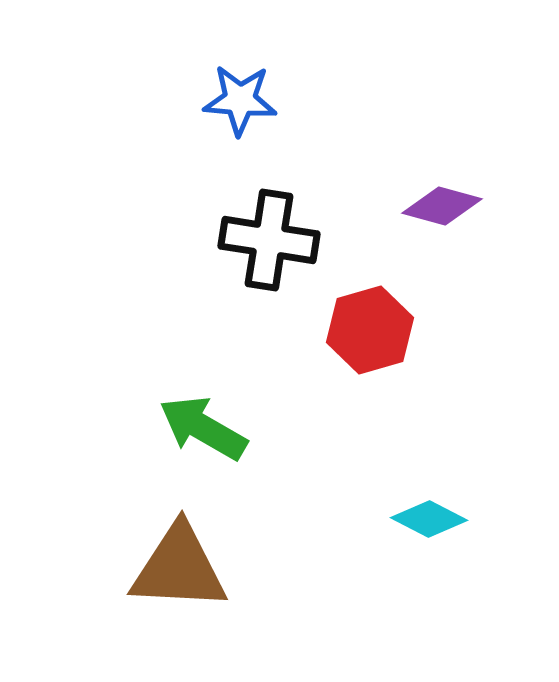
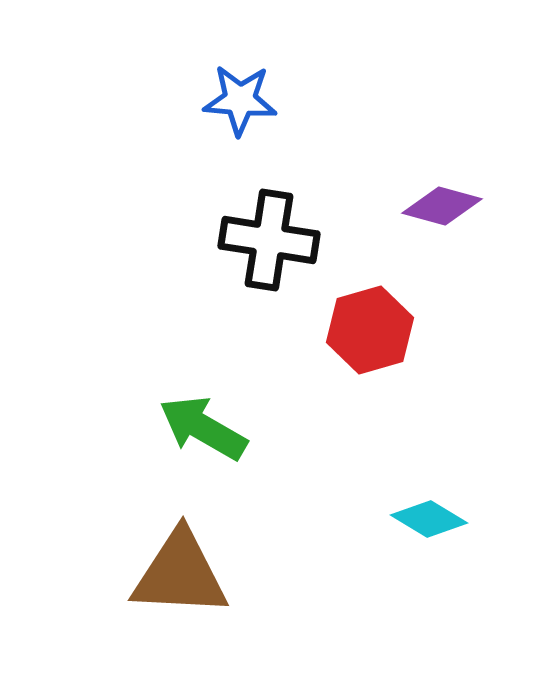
cyan diamond: rotated 4 degrees clockwise
brown triangle: moved 1 px right, 6 px down
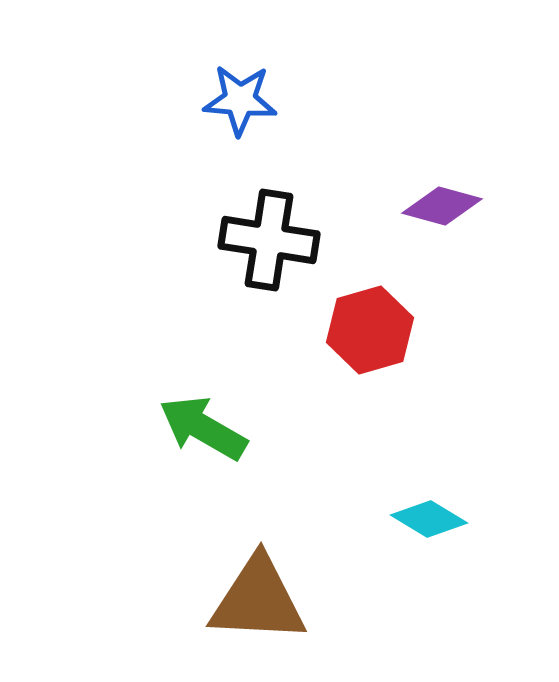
brown triangle: moved 78 px right, 26 px down
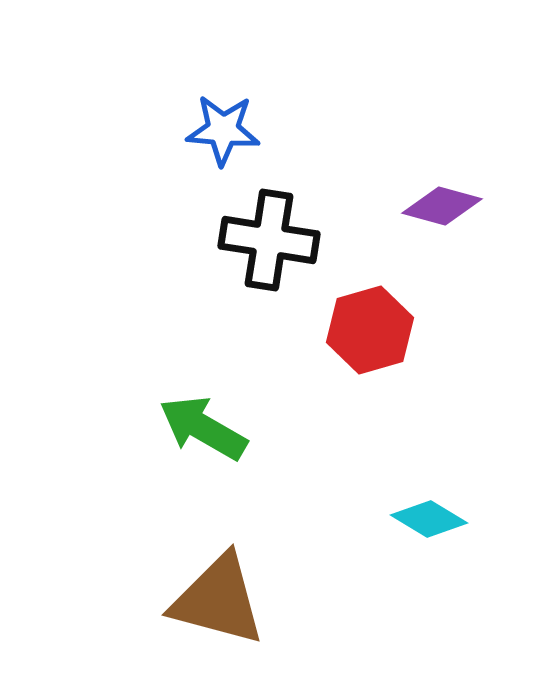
blue star: moved 17 px left, 30 px down
brown triangle: moved 40 px left; rotated 12 degrees clockwise
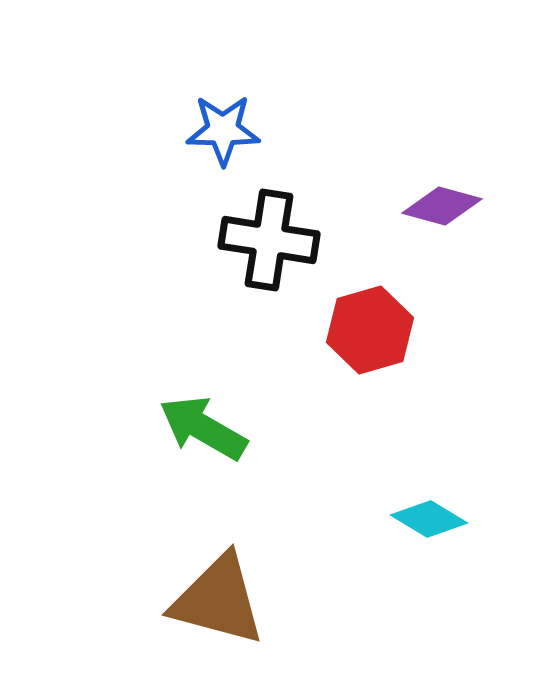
blue star: rotated 4 degrees counterclockwise
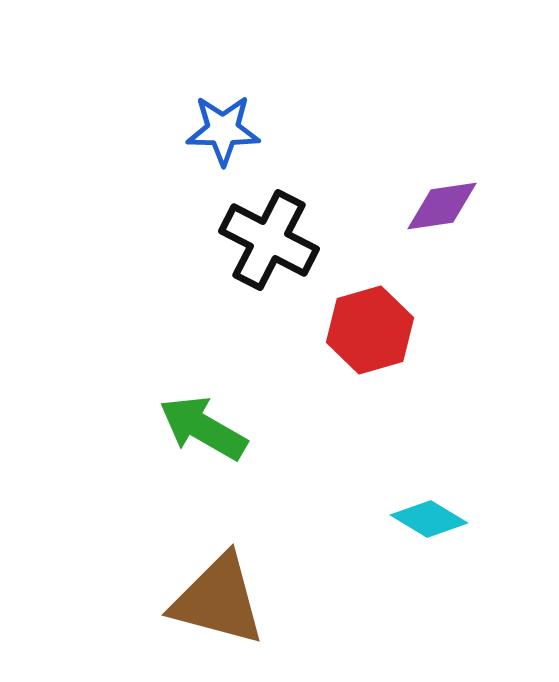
purple diamond: rotated 24 degrees counterclockwise
black cross: rotated 18 degrees clockwise
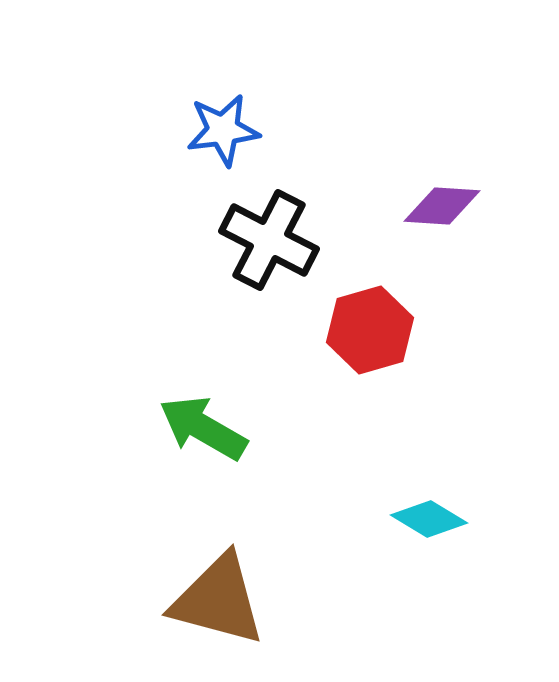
blue star: rotated 8 degrees counterclockwise
purple diamond: rotated 12 degrees clockwise
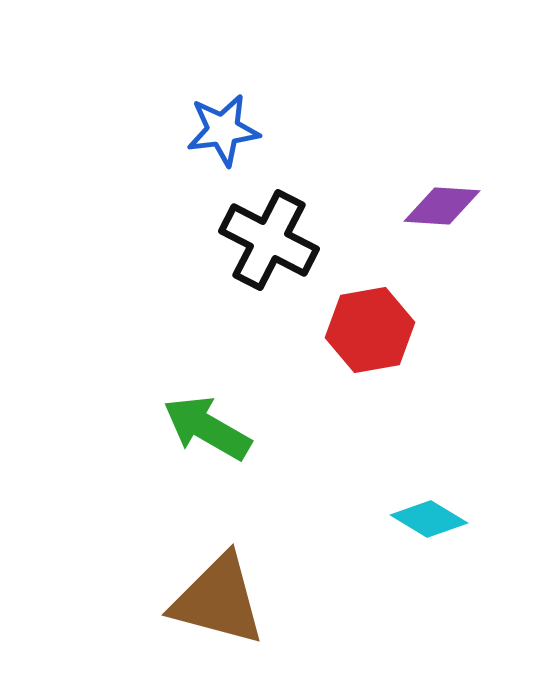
red hexagon: rotated 6 degrees clockwise
green arrow: moved 4 px right
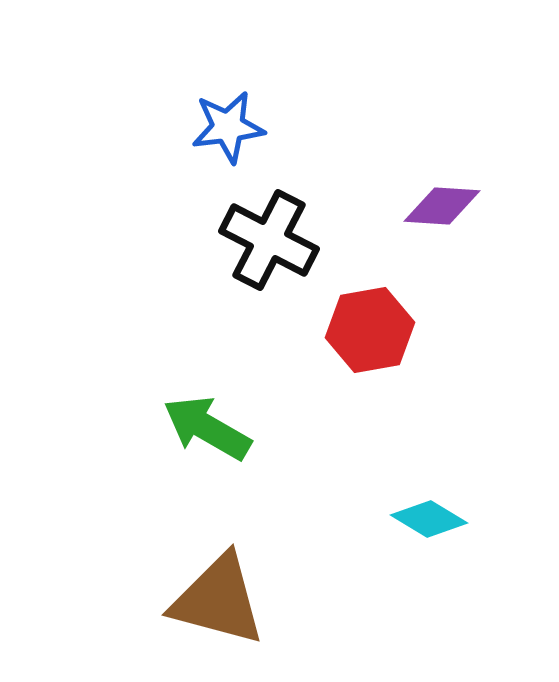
blue star: moved 5 px right, 3 px up
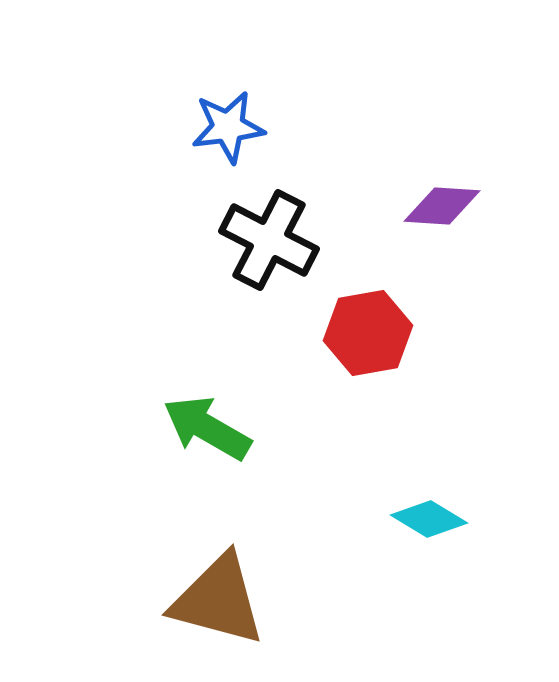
red hexagon: moved 2 px left, 3 px down
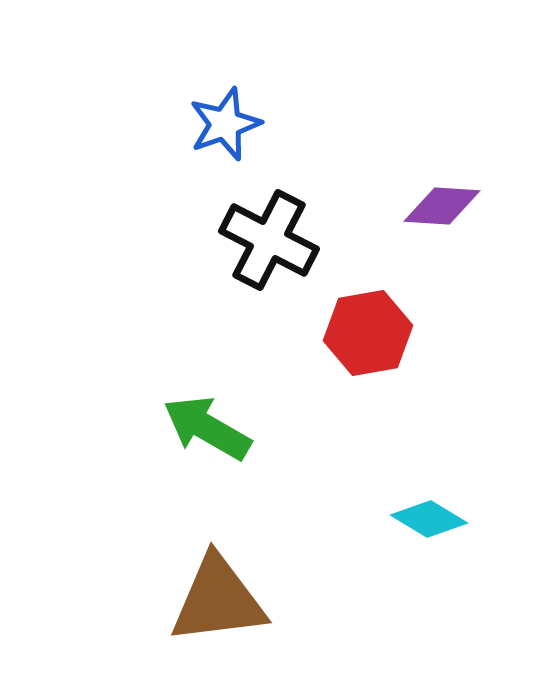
blue star: moved 3 px left, 3 px up; rotated 12 degrees counterclockwise
brown triangle: rotated 22 degrees counterclockwise
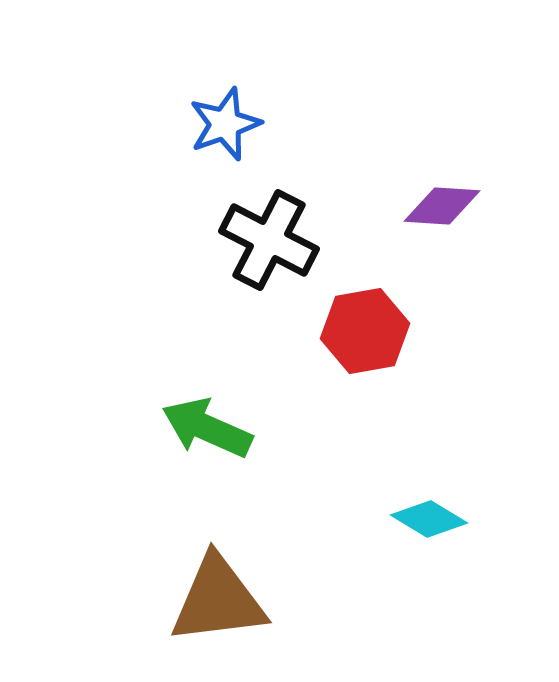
red hexagon: moved 3 px left, 2 px up
green arrow: rotated 6 degrees counterclockwise
